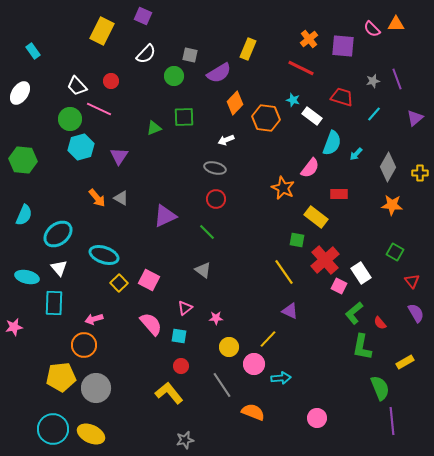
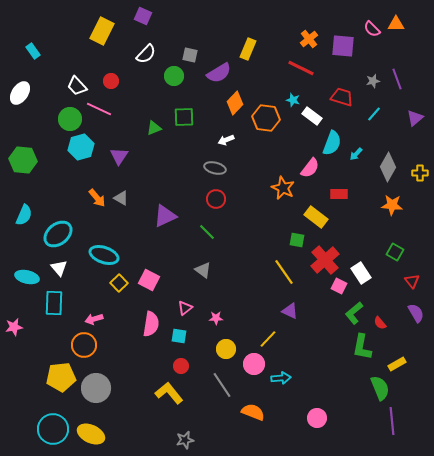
pink semicircle at (151, 324): rotated 50 degrees clockwise
yellow circle at (229, 347): moved 3 px left, 2 px down
yellow rectangle at (405, 362): moved 8 px left, 2 px down
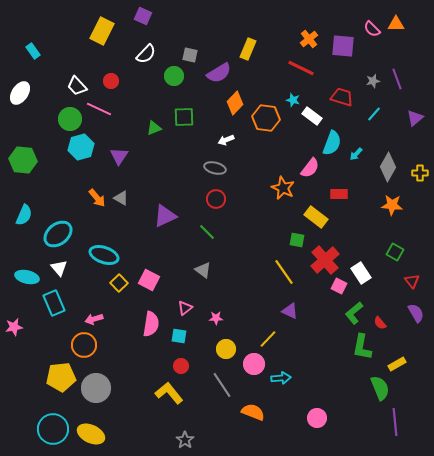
cyan rectangle at (54, 303): rotated 25 degrees counterclockwise
purple line at (392, 421): moved 3 px right, 1 px down
gray star at (185, 440): rotated 24 degrees counterclockwise
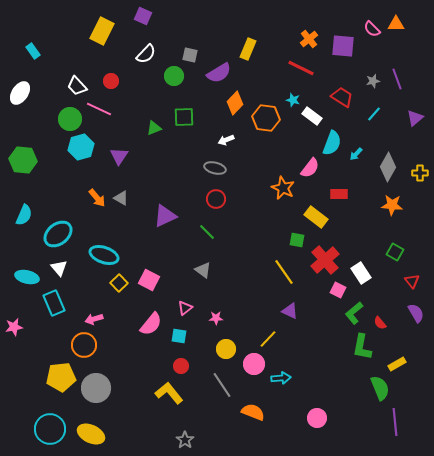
red trapezoid at (342, 97): rotated 15 degrees clockwise
pink square at (339, 286): moved 1 px left, 4 px down
pink semicircle at (151, 324): rotated 30 degrees clockwise
cyan circle at (53, 429): moved 3 px left
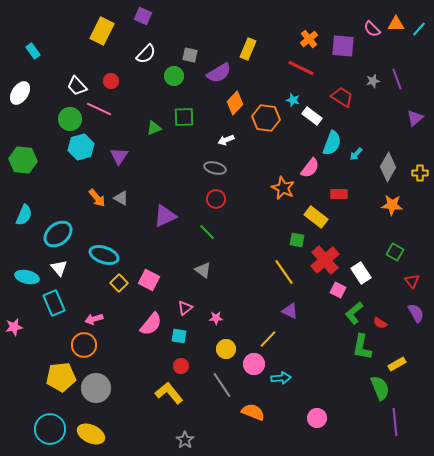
cyan line at (374, 114): moved 45 px right, 85 px up
red semicircle at (380, 323): rotated 16 degrees counterclockwise
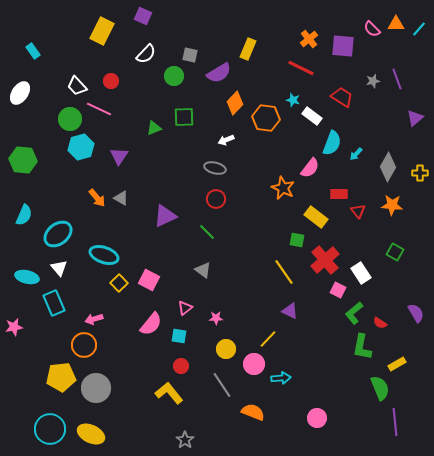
red triangle at (412, 281): moved 54 px left, 70 px up
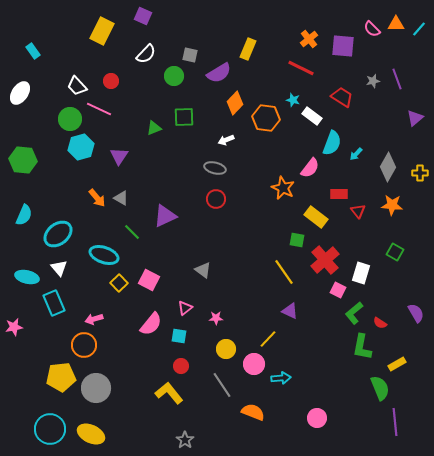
green line at (207, 232): moved 75 px left
white rectangle at (361, 273): rotated 50 degrees clockwise
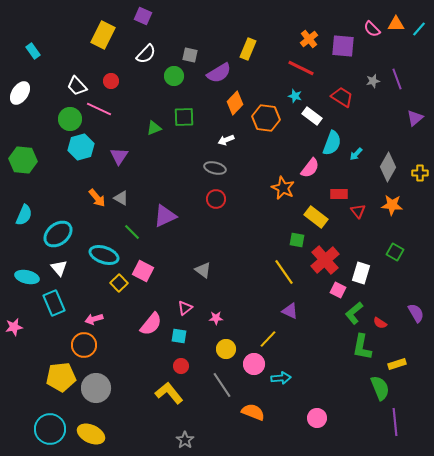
yellow rectangle at (102, 31): moved 1 px right, 4 px down
cyan star at (293, 100): moved 2 px right, 4 px up
pink square at (149, 280): moved 6 px left, 9 px up
yellow rectangle at (397, 364): rotated 12 degrees clockwise
